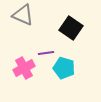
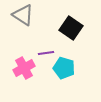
gray triangle: rotated 10 degrees clockwise
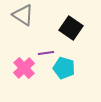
pink cross: rotated 15 degrees counterclockwise
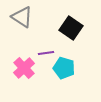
gray triangle: moved 1 px left, 2 px down
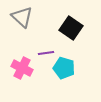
gray triangle: rotated 10 degrees clockwise
pink cross: moved 2 px left; rotated 20 degrees counterclockwise
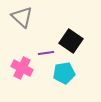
black square: moved 13 px down
cyan pentagon: moved 5 px down; rotated 25 degrees counterclockwise
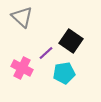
purple line: rotated 35 degrees counterclockwise
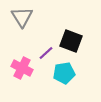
gray triangle: rotated 15 degrees clockwise
black square: rotated 15 degrees counterclockwise
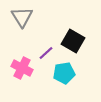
black square: moved 2 px right; rotated 10 degrees clockwise
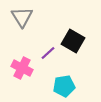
purple line: moved 2 px right
cyan pentagon: moved 13 px down
